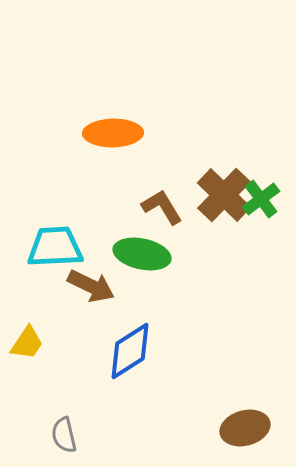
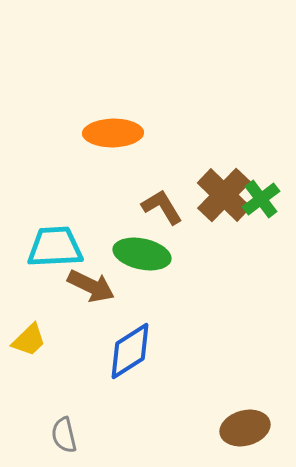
yellow trapezoid: moved 2 px right, 3 px up; rotated 12 degrees clockwise
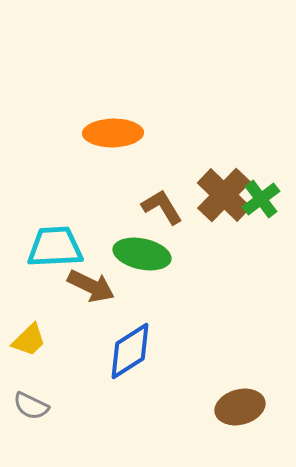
brown ellipse: moved 5 px left, 21 px up
gray semicircle: moved 33 px left, 29 px up; rotated 51 degrees counterclockwise
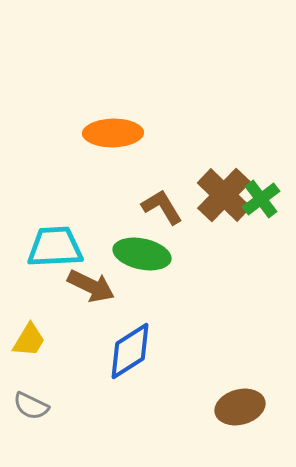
yellow trapezoid: rotated 15 degrees counterclockwise
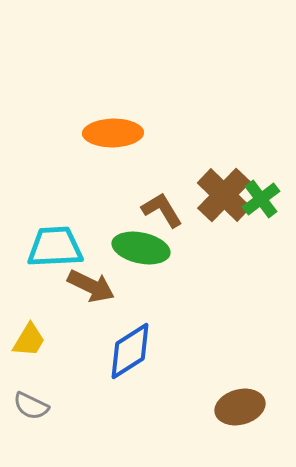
brown L-shape: moved 3 px down
green ellipse: moved 1 px left, 6 px up
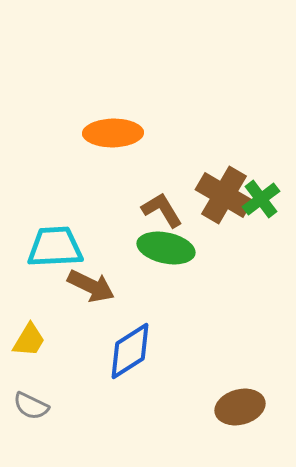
brown cross: rotated 14 degrees counterclockwise
green ellipse: moved 25 px right
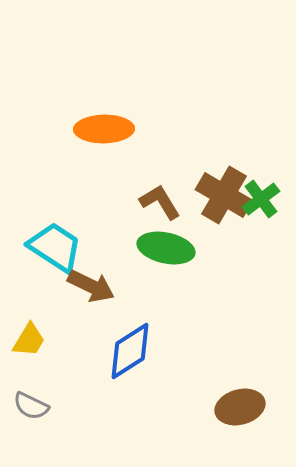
orange ellipse: moved 9 px left, 4 px up
brown L-shape: moved 2 px left, 8 px up
cyan trapezoid: rotated 36 degrees clockwise
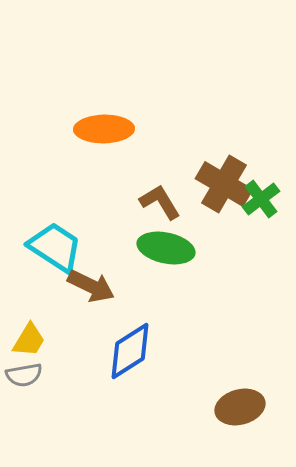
brown cross: moved 11 px up
gray semicircle: moved 7 px left, 31 px up; rotated 36 degrees counterclockwise
